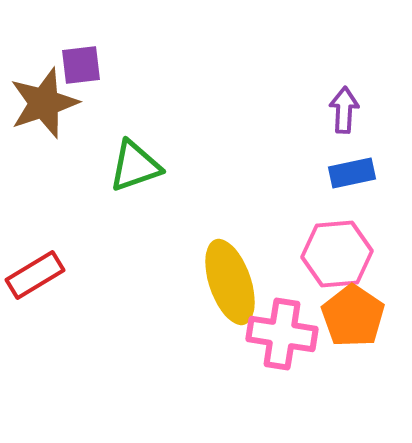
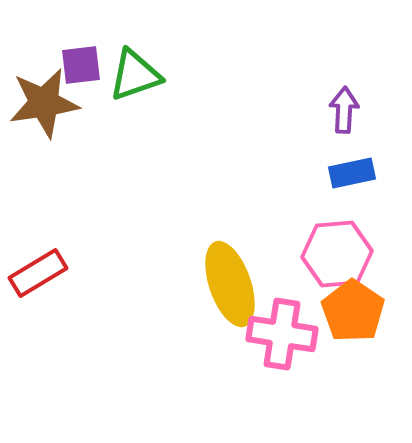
brown star: rotated 10 degrees clockwise
green triangle: moved 91 px up
red rectangle: moved 3 px right, 2 px up
yellow ellipse: moved 2 px down
orange pentagon: moved 5 px up
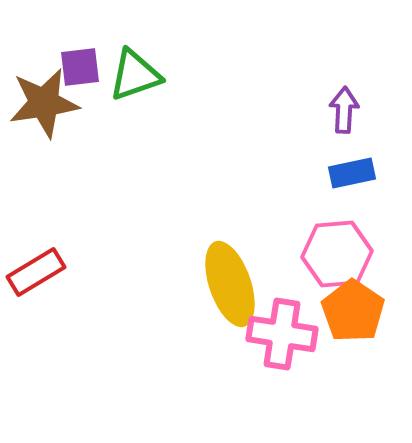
purple square: moved 1 px left, 2 px down
red rectangle: moved 2 px left, 1 px up
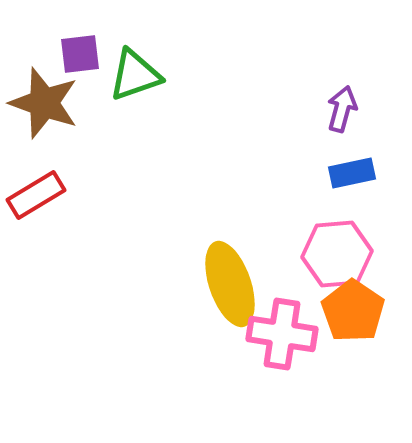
purple square: moved 13 px up
brown star: rotated 28 degrees clockwise
purple arrow: moved 2 px left, 1 px up; rotated 12 degrees clockwise
red rectangle: moved 77 px up
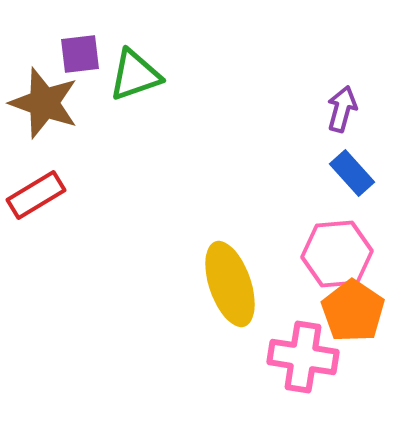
blue rectangle: rotated 60 degrees clockwise
pink cross: moved 21 px right, 23 px down
